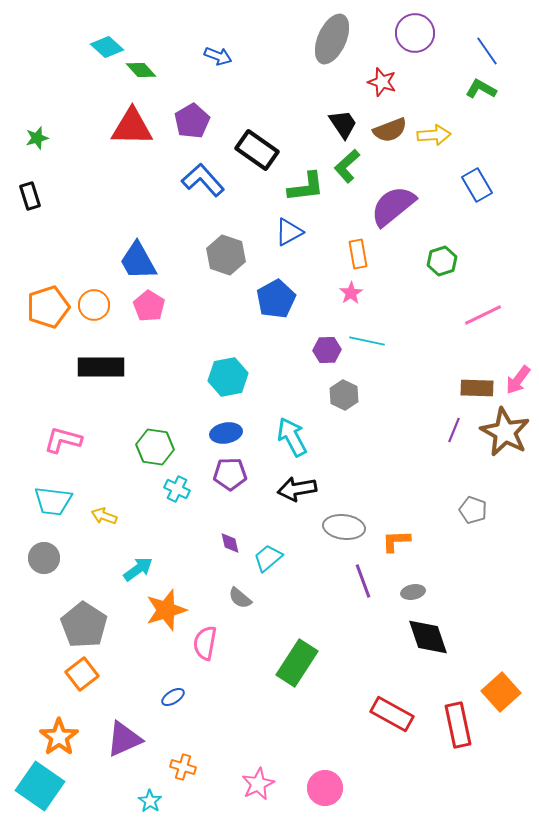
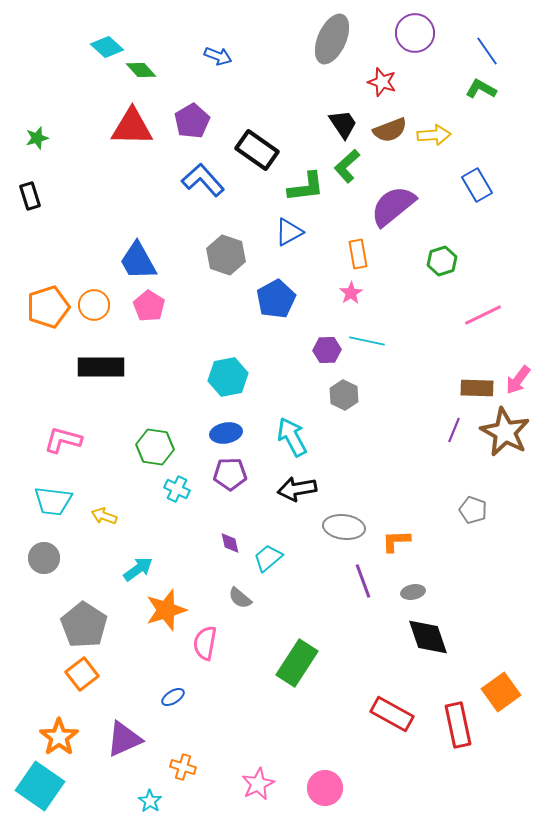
orange square at (501, 692): rotated 6 degrees clockwise
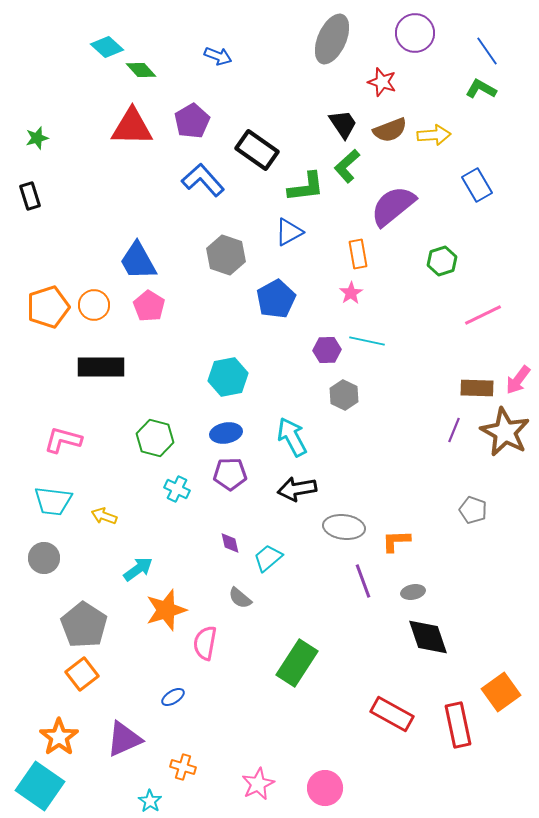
green hexagon at (155, 447): moved 9 px up; rotated 6 degrees clockwise
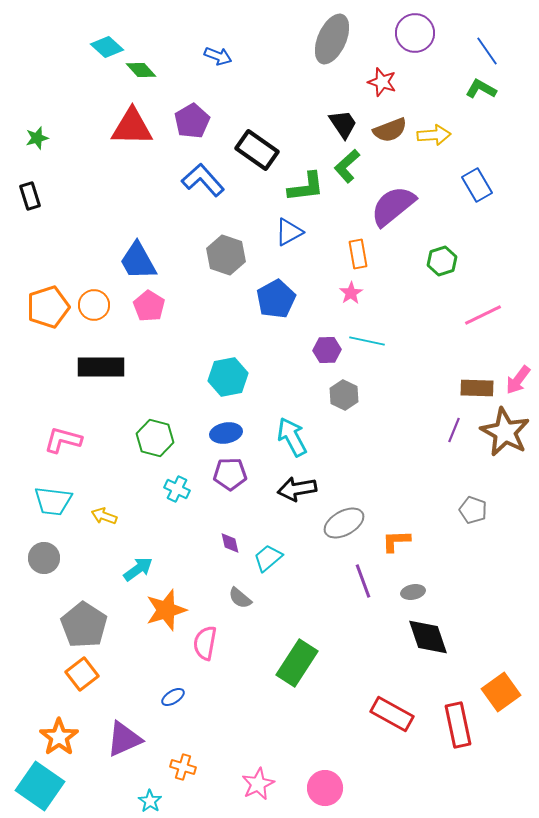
gray ellipse at (344, 527): moved 4 px up; rotated 36 degrees counterclockwise
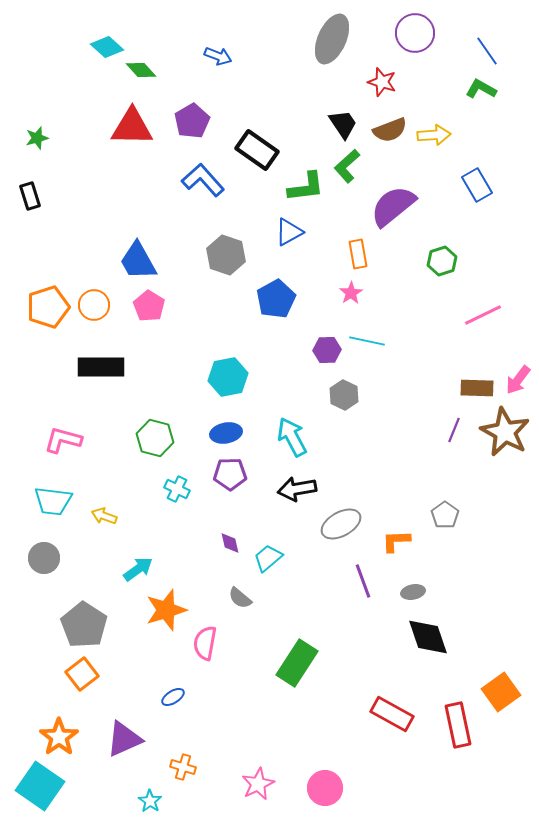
gray pentagon at (473, 510): moved 28 px left, 5 px down; rotated 16 degrees clockwise
gray ellipse at (344, 523): moved 3 px left, 1 px down
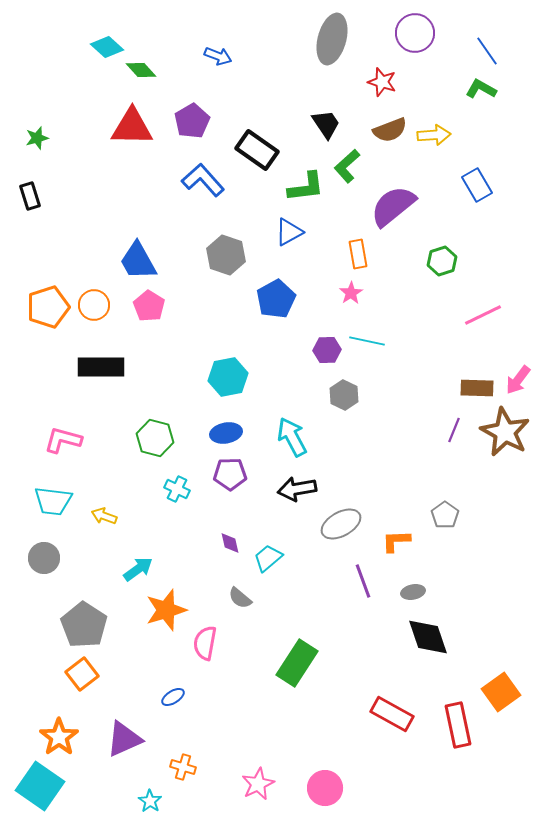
gray ellipse at (332, 39): rotated 9 degrees counterclockwise
black trapezoid at (343, 124): moved 17 px left
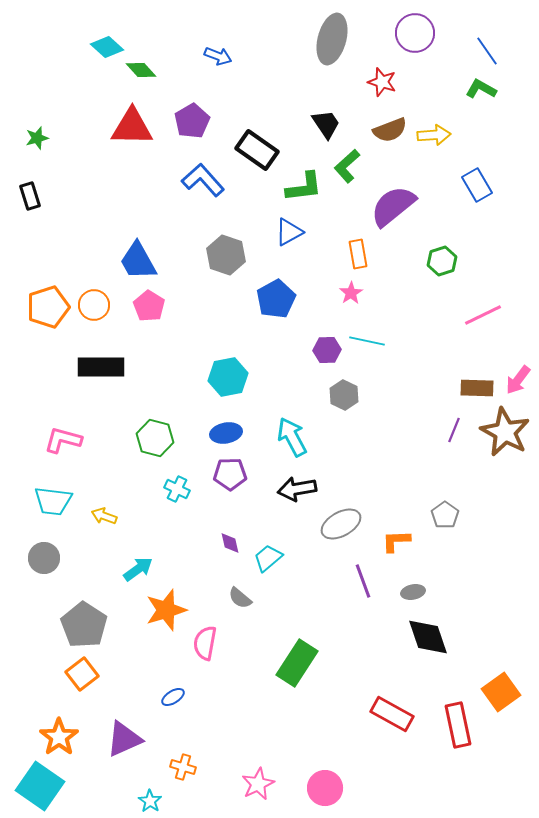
green L-shape at (306, 187): moved 2 px left
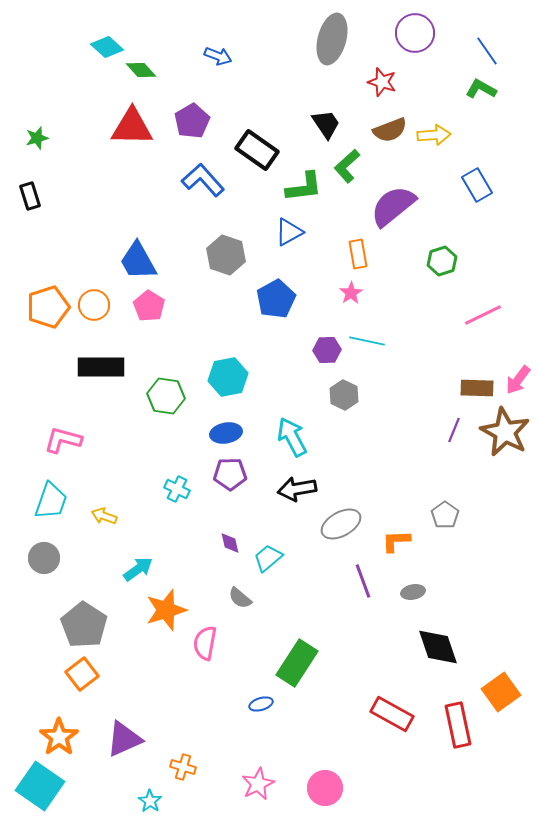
green hexagon at (155, 438): moved 11 px right, 42 px up; rotated 6 degrees counterclockwise
cyan trapezoid at (53, 501): moved 2 px left; rotated 78 degrees counterclockwise
black diamond at (428, 637): moved 10 px right, 10 px down
blue ellipse at (173, 697): moved 88 px right, 7 px down; rotated 15 degrees clockwise
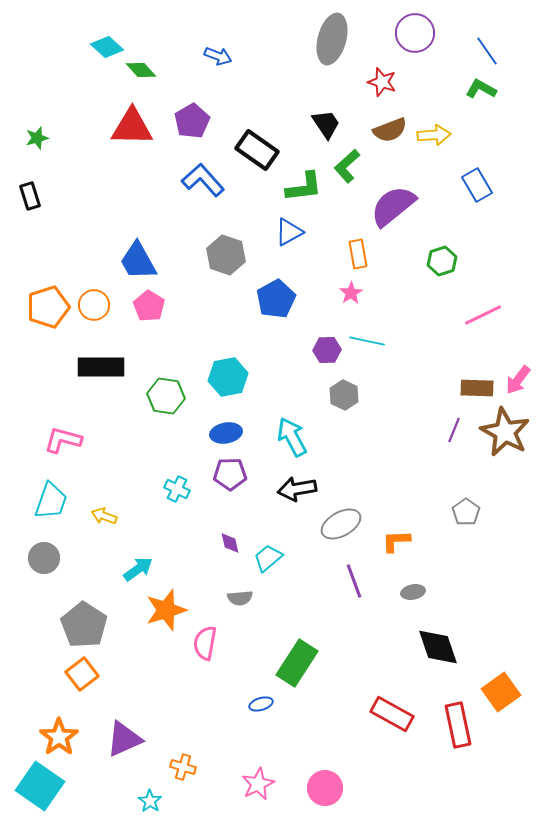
gray pentagon at (445, 515): moved 21 px right, 3 px up
purple line at (363, 581): moved 9 px left
gray semicircle at (240, 598): rotated 45 degrees counterclockwise
